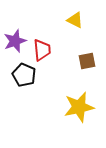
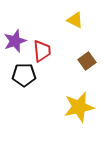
red trapezoid: moved 1 px down
brown square: rotated 24 degrees counterclockwise
black pentagon: rotated 25 degrees counterclockwise
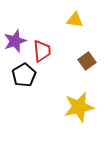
yellow triangle: rotated 18 degrees counterclockwise
black pentagon: rotated 30 degrees counterclockwise
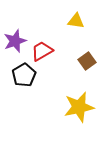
yellow triangle: moved 1 px right, 1 px down
red trapezoid: rotated 115 degrees counterclockwise
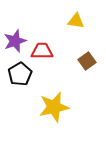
red trapezoid: rotated 30 degrees clockwise
black pentagon: moved 4 px left, 1 px up
yellow star: moved 25 px left
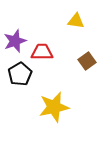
red trapezoid: moved 1 px down
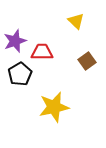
yellow triangle: rotated 36 degrees clockwise
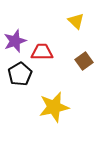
brown square: moved 3 px left
